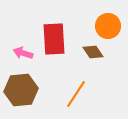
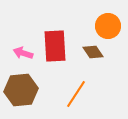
red rectangle: moved 1 px right, 7 px down
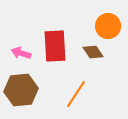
pink arrow: moved 2 px left
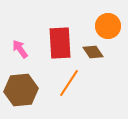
red rectangle: moved 5 px right, 3 px up
pink arrow: moved 1 px left, 4 px up; rotated 36 degrees clockwise
orange line: moved 7 px left, 11 px up
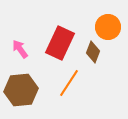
orange circle: moved 1 px down
red rectangle: rotated 28 degrees clockwise
brown diamond: rotated 55 degrees clockwise
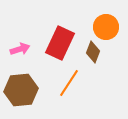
orange circle: moved 2 px left
pink arrow: rotated 108 degrees clockwise
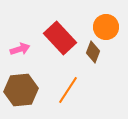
red rectangle: moved 5 px up; rotated 68 degrees counterclockwise
orange line: moved 1 px left, 7 px down
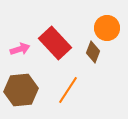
orange circle: moved 1 px right, 1 px down
red rectangle: moved 5 px left, 5 px down
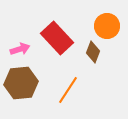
orange circle: moved 2 px up
red rectangle: moved 2 px right, 5 px up
brown hexagon: moved 7 px up
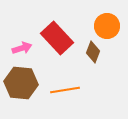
pink arrow: moved 2 px right, 1 px up
brown hexagon: rotated 12 degrees clockwise
orange line: moved 3 px left; rotated 48 degrees clockwise
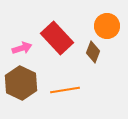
brown hexagon: rotated 20 degrees clockwise
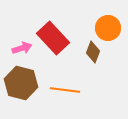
orange circle: moved 1 px right, 2 px down
red rectangle: moved 4 px left
brown hexagon: rotated 12 degrees counterclockwise
orange line: rotated 16 degrees clockwise
